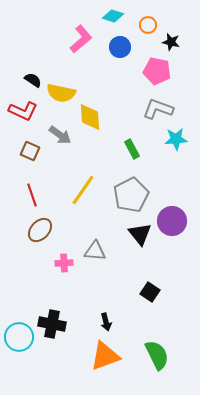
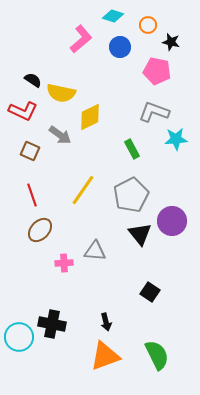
gray L-shape: moved 4 px left, 3 px down
yellow diamond: rotated 68 degrees clockwise
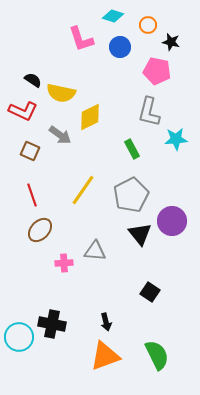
pink L-shape: rotated 112 degrees clockwise
gray L-shape: moved 5 px left; rotated 96 degrees counterclockwise
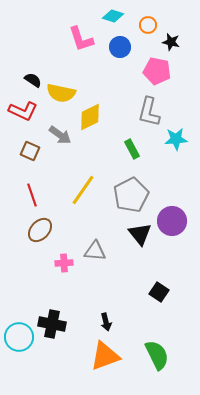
black square: moved 9 px right
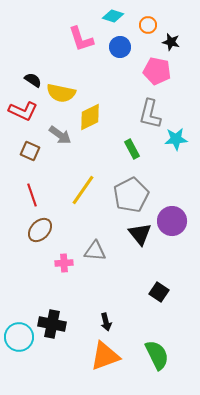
gray L-shape: moved 1 px right, 2 px down
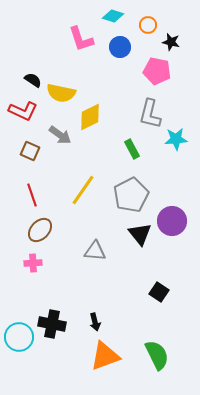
pink cross: moved 31 px left
black arrow: moved 11 px left
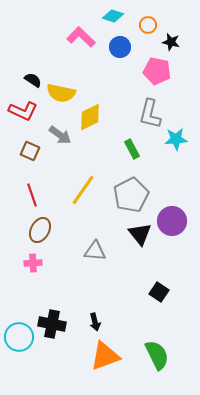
pink L-shape: moved 2 px up; rotated 152 degrees clockwise
brown ellipse: rotated 15 degrees counterclockwise
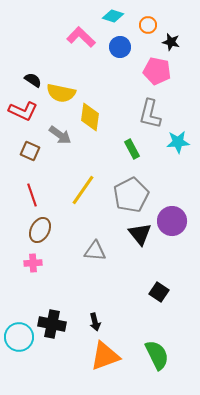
yellow diamond: rotated 56 degrees counterclockwise
cyan star: moved 2 px right, 3 px down
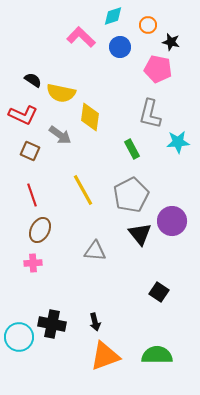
cyan diamond: rotated 35 degrees counterclockwise
pink pentagon: moved 1 px right, 2 px up
red L-shape: moved 4 px down
yellow line: rotated 64 degrees counterclockwise
green semicircle: rotated 64 degrees counterclockwise
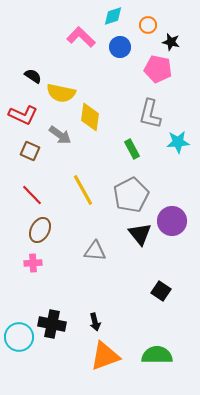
black semicircle: moved 4 px up
red line: rotated 25 degrees counterclockwise
black square: moved 2 px right, 1 px up
